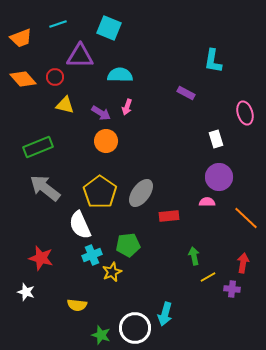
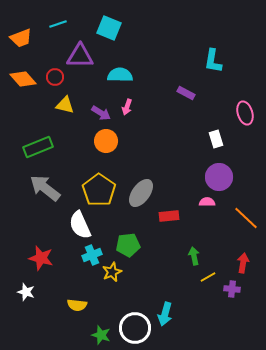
yellow pentagon: moved 1 px left, 2 px up
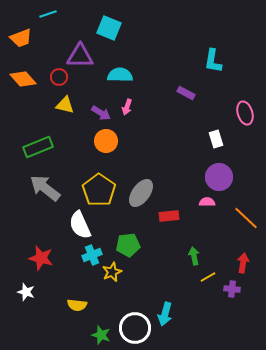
cyan line: moved 10 px left, 10 px up
red circle: moved 4 px right
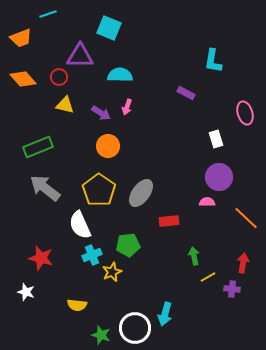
orange circle: moved 2 px right, 5 px down
red rectangle: moved 5 px down
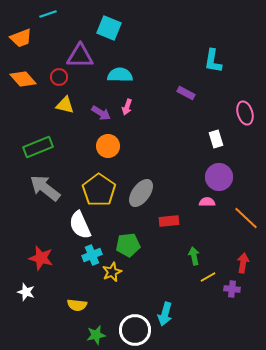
white circle: moved 2 px down
green star: moved 5 px left; rotated 30 degrees counterclockwise
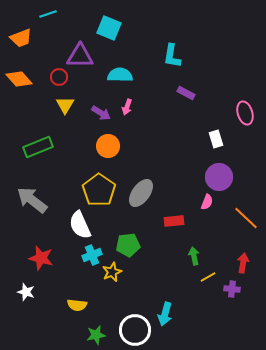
cyan L-shape: moved 41 px left, 5 px up
orange diamond: moved 4 px left
yellow triangle: rotated 48 degrees clockwise
gray arrow: moved 13 px left, 12 px down
pink semicircle: rotated 112 degrees clockwise
red rectangle: moved 5 px right
